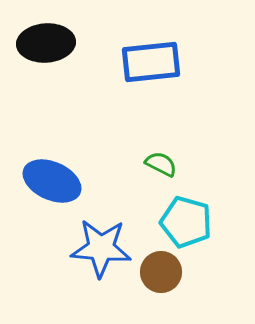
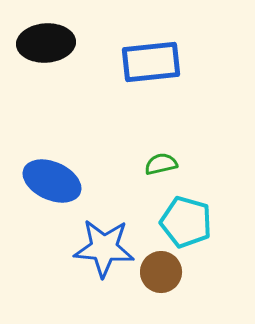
green semicircle: rotated 40 degrees counterclockwise
blue star: moved 3 px right
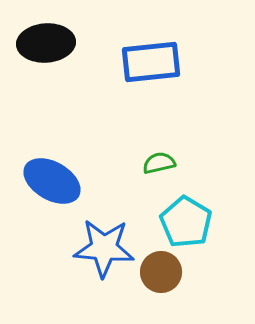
green semicircle: moved 2 px left, 1 px up
blue ellipse: rotated 6 degrees clockwise
cyan pentagon: rotated 15 degrees clockwise
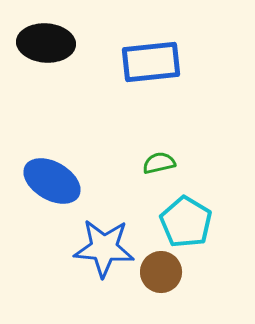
black ellipse: rotated 8 degrees clockwise
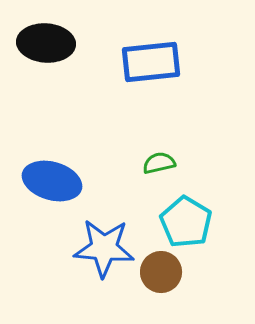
blue ellipse: rotated 14 degrees counterclockwise
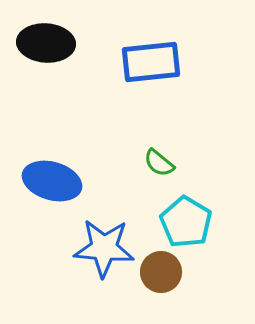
green semicircle: rotated 128 degrees counterclockwise
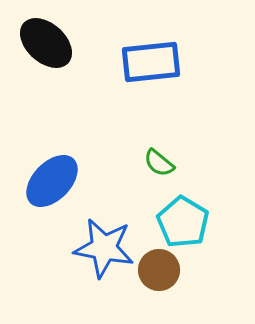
black ellipse: rotated 38 degrees clockwise
blue ellipse: rotated 62 degrees counterclockwise
cyan pentagon: moved 3 px left
blue star: rotated 6 degrees clockwise
brown circle: moved 2 px left, 2 px up
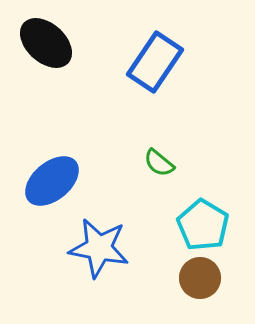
blue rectangle: moved 4 px right; rotated 50 degrees counterclockwise
blue ellipse: rotated 6 degrees clockwise
cyan pentagon: moved 20 px right, 3 px down
blue star: moved 5 px left
brown circle: moved 41 px right, 8 px down
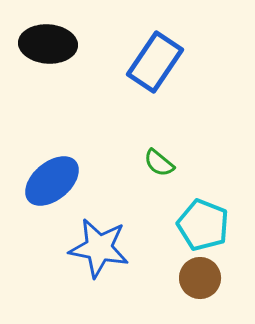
black ellipse: moved 2 px right, 1 px down; rotated 38 degrees counterclockwise
cyan pentagon: rotated 9 degrees counterclockwise
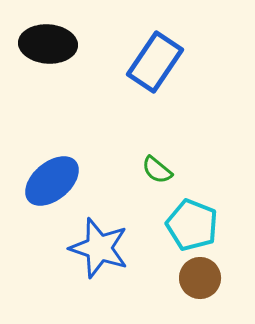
green semicircle: moved 2 px left, 7 px down
cyan pentagon: moved 11 px left
blue star: rotated 8 degrees clockwise
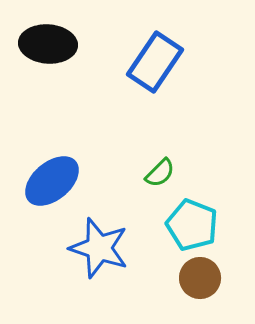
green semicircle: moved 3 px right, 3 px down; rotated 84 degrees counterclockwise
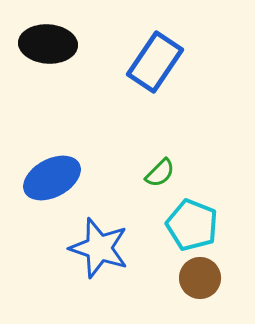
blue ellipse: moved 3 px up; rotated 12 degrees clockwise
